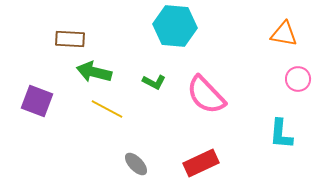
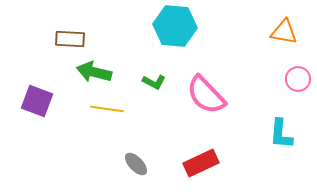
orange triangle: moved 2 px up
yellow line: rotated 20 degrees counterclockwise
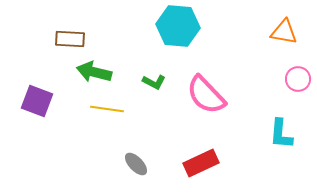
cyan hexagon: moved 3 px right
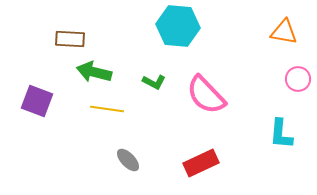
gray ellipse: moved 8 px left, 4 px up
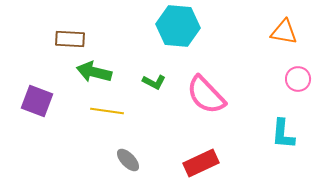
yellow line: moved 2 px down
cyan L-shape: moved 2 px right
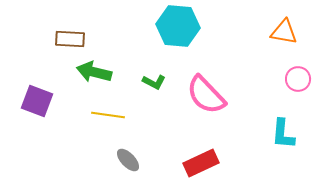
yellow line: moved 1 px right, 4 px down
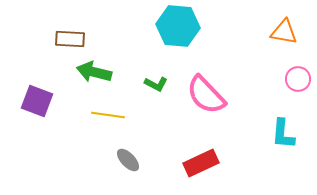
green L-shape: moved 2 px right, 2 px down
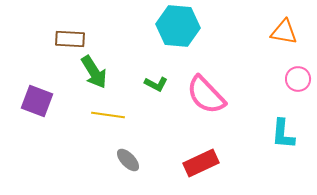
green arrow: rotated 136 degrees counterclockwise
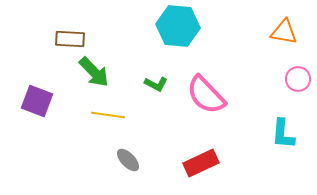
green arrow: rotated 12 degrees counterclockwise
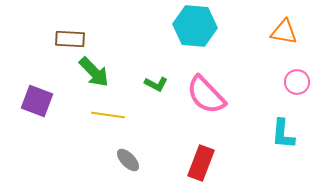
cyan hexagon: moved 17 px right
pink circle: moved 1 px left, 3 px down
red rectangle: rotated 44 degrees counterclockwise
